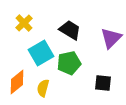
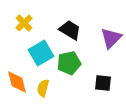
orange diamond: rotated 65 degrees counterclockwise
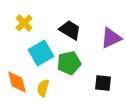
purple triangle: rotated 20 degrees clockwise
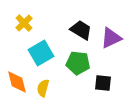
black trapezoid: moved 11 px right
green pentagon: moved 9 px right; rotated 20 degrees clockwise
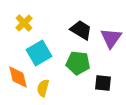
purple triangle: rotated 30 degrees counterclockwise
cyan square: moved 2 px left
orange diamond: moved 1 px right, 5 px up
